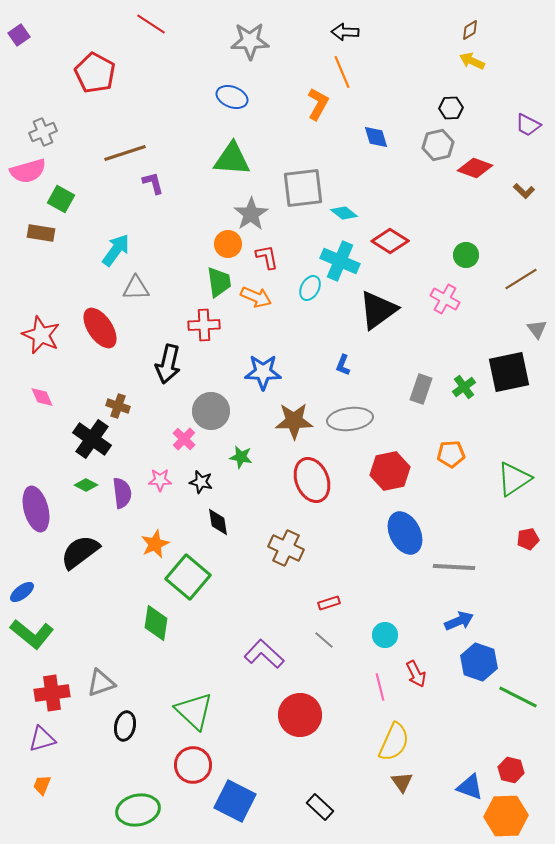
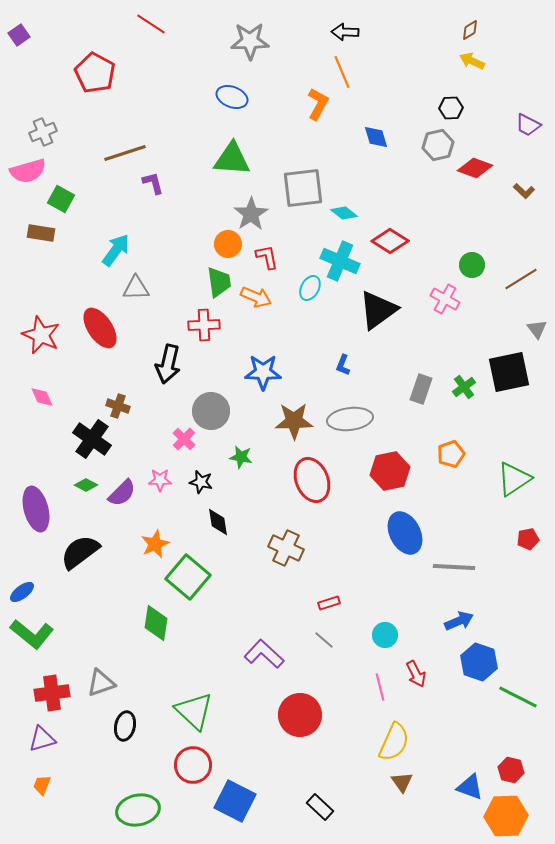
green circle at (466, 255): moved 6 px right, 10 px down
orange pentagon at (451, 454): rotated 16 degrees counterclockwise
purple semicircle at (122, 493): rotated 52 degrees clockwise
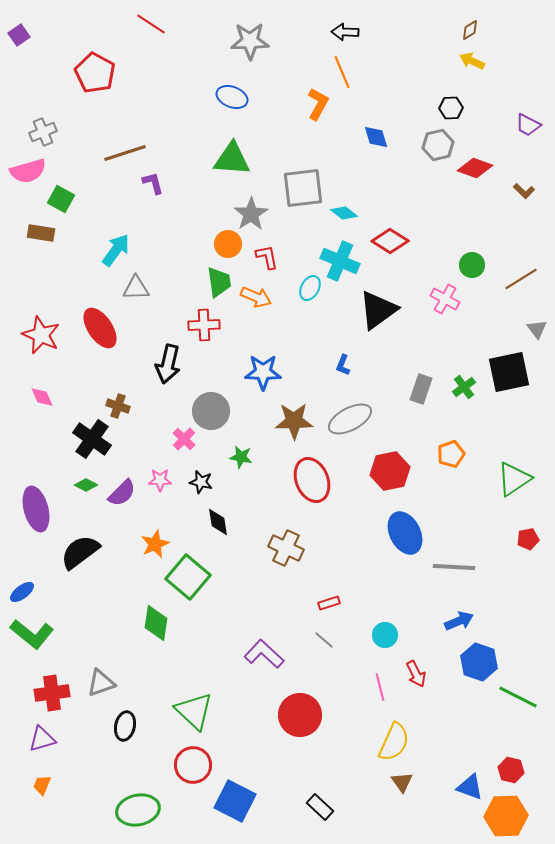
gray ellipse at (350, 419): rotated 21 degrees counterclockwise
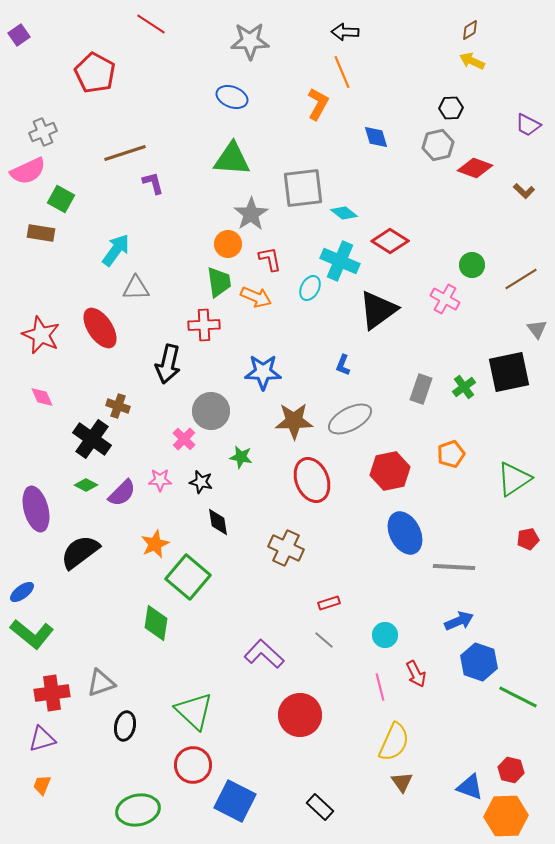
pink semicircle at (28, 171): rotated 9 degrees counterclockwise
red L-shape at (267, 257): moved 3 px right, 2 px down
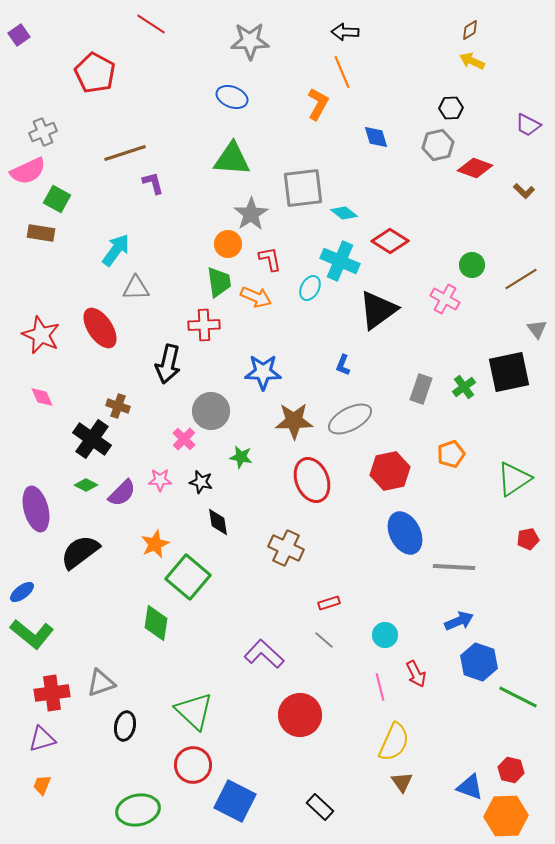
green square at (61, 199): moved 4 px left
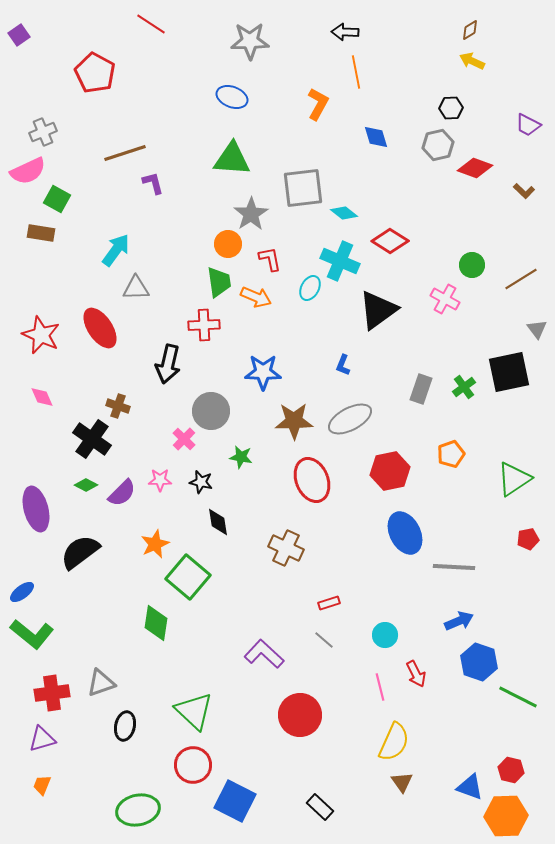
orange line at (342, 72): moved 14 px right; rotated 12 degrees clockwise
